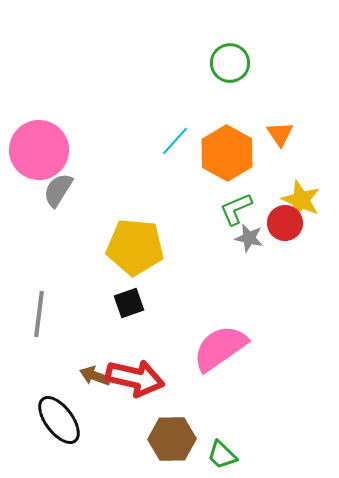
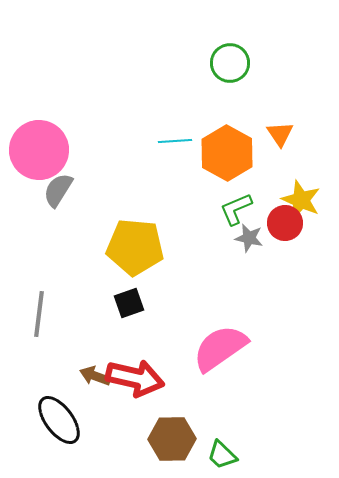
cyan line: rotated 44 degrees clockwise
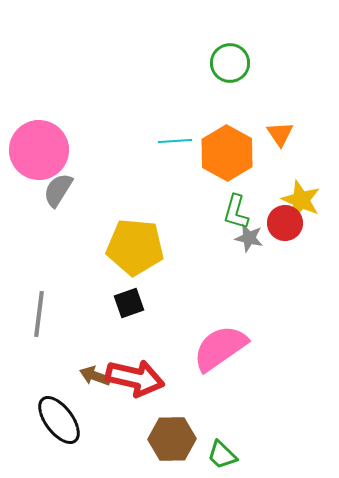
green L-shape: moved 3 px down; rotated 51 degrees counterclockwise
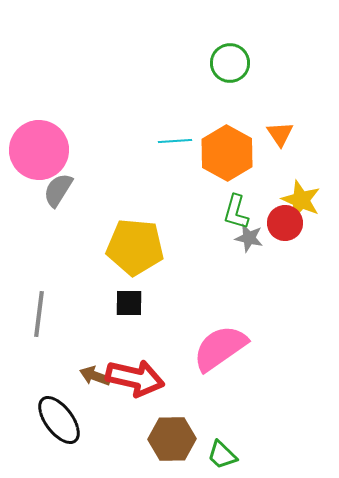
black square: rotated 20 degrees clockwise
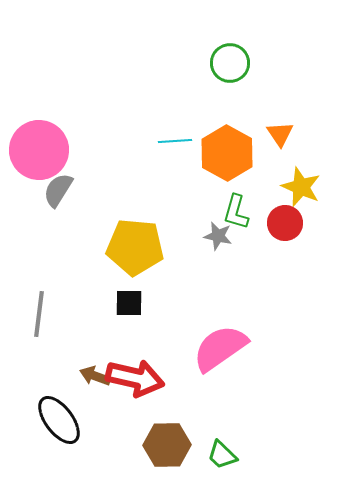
yellow star: moved 13 px up
gray star: moved 31 px left, 2 px up
brown hexagon: moved 5 px left, 6 px down
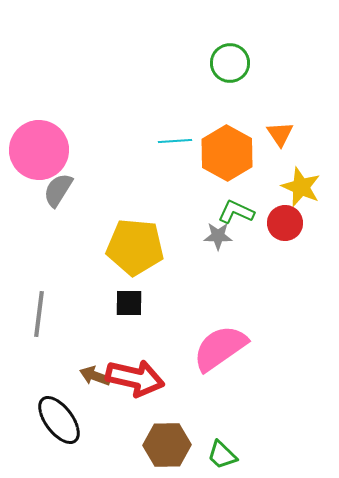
green L-shape: rotated 99 degrees clockwise
gray star: rotated 12 degrees counterclockwise
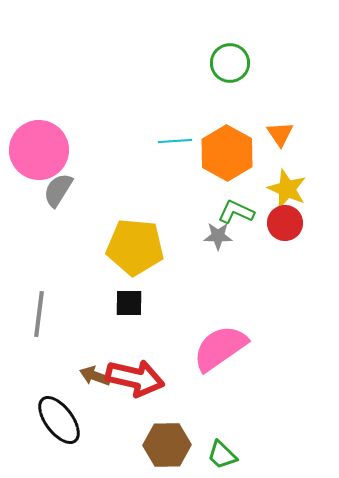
yellow star: moved 14 px left, 2 px down
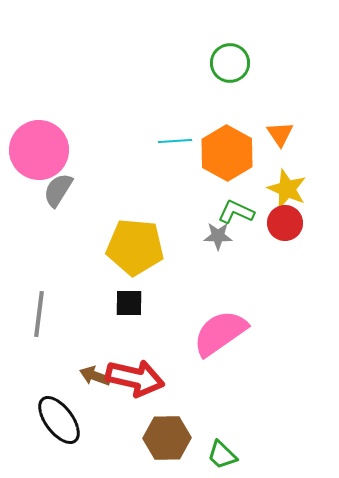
pink semicircle: moved 15 px up
brown hexagon: moved 7 px up
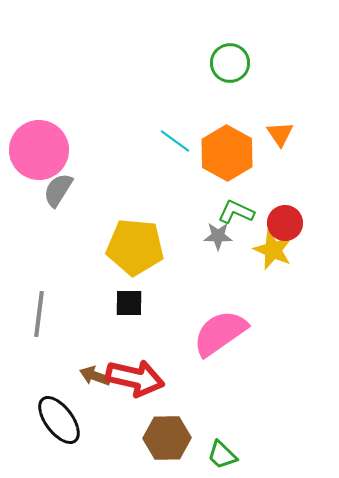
cyan line: rotated 40 degrees clockwise
yellow star: moved 14 px left, 61 px down
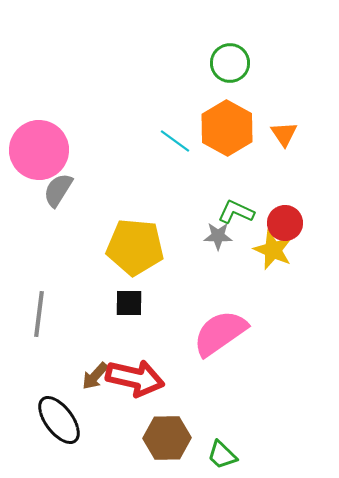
orange triangle: moved 4 px right
orange hexagon: moved 25 px up
brown arrow: rotated 68 degrees counterclockwise
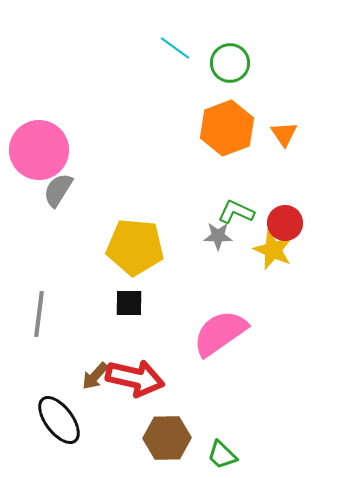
orange hexagon: rotated 10 degrees clockwise
cyan line: moved 93 px up
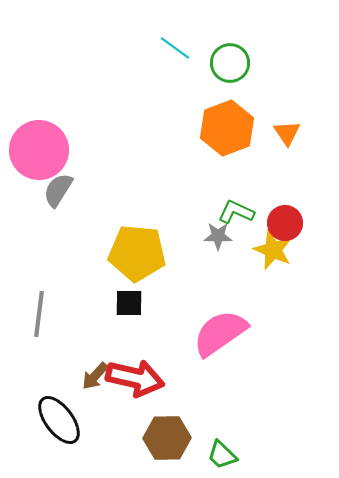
orange triangle: moved 3 px right, 1 px up
yellow pentagon: moved 2 px right, 6 px down
